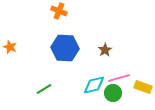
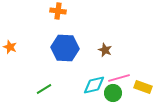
orange cross: moved 1 px left; rotated 14 degrees counterclockwise
brown star: rotated 16 degrees counterclockwise
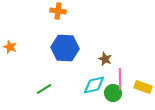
brown star: moved 9 px down
pink line: moved 1 px right, 1 px down; rotated 75 degrees counterclockwise
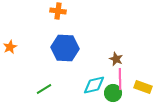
orange star: rotated 24 degrees clockwise
brown star: moved 11 px right
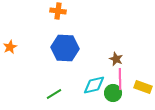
green line: moved 10 px right, 5 px down
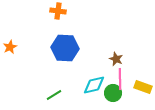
green line: moved 1 px down
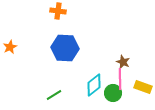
brown star: moved 7 px right, 3 px down
cyan diamond: rotated 25 degrees counterclockwise
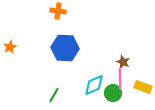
cyan diamond: rotated 15 degrees clockwise
green line: rotated 28 degrees counterclockwise
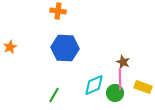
green circle: moved 2 px right
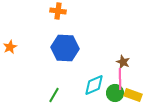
yellow rectangle: moved 10 px left, 8 px down
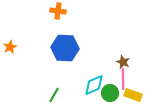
pink line: moved 3 px right
green circle: moved 5 px left
